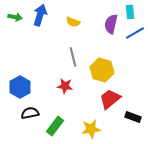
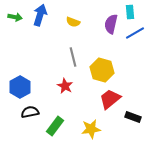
red star: rotated 21 degrees clockwise
black semicircle: moved 1 px up
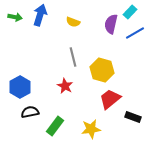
cyan rectangle: rotated 48 degrees clockwise
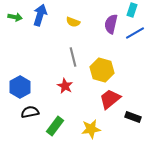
cyan rectangle: moved 2 px right, 2 px up; rotated 24 degrees counterclockwise
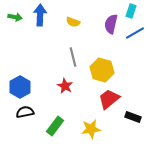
cyan rectangle: moved 1 px left, 1 px down
blue arrow: rotated 15 degrees counterclockwise
red trapezoid: moved 1 px left
black semicircle: moved 5 px left
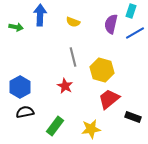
green arrow: moved 1 px right, 10 px down
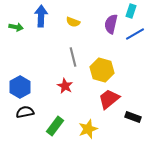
blue arrow: moved 1 px right, 1 px down
blue line: moved 1 px down
yellow star: moved 3 px left; rotated 12 degrees counterclockwise
